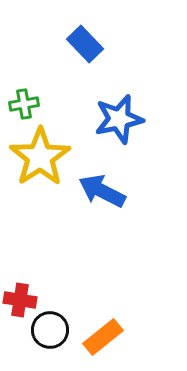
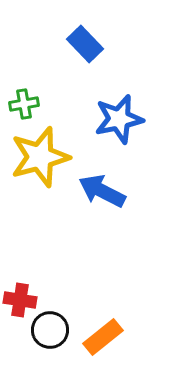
yellow star: rotated 18 degrees clockwise
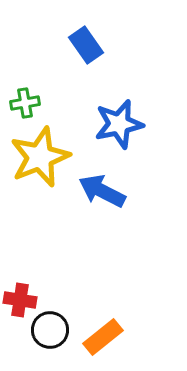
blue rectangle: moved 1 px right, 1 px down; rotated 9 degrees clockwise
green cross: moved 1 px right, 1 px up
blue star: moved 5 px down
yellow star: rotated 6 degrees counterclockwise
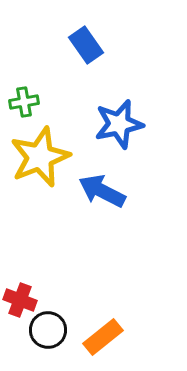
green cross: moved 1 px left, 1 px up
red cross: rotated 12 degrees clockwise
black circle: moved 2 px left
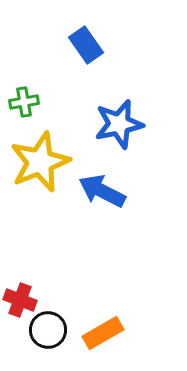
yellow star: moved 5 px down
orange rectangle: moved 4 px up; rotated 9 degrees clockwise
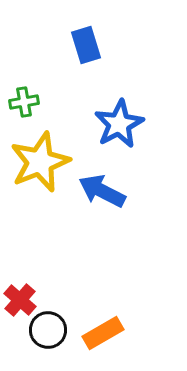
blue rectangle: rotated 18 degrees clockwise
blue star: rotated 15 degrees counterclockwise
red cross: rotated 20 degrees clockwise
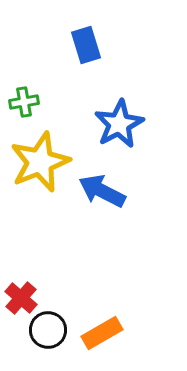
red cross: moved 1 px right, 2 px up
orange rectangle: moved 1 px left
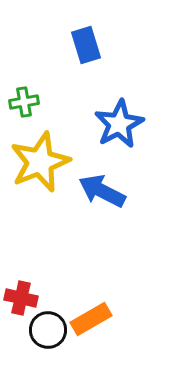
red cross: rotated 28 degrees counterclockwise
orange rectangle: moved 11 px left, 14 px up
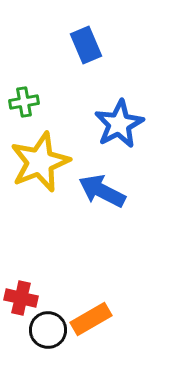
blue rectangle: rotated 6 degrees counterclockwise
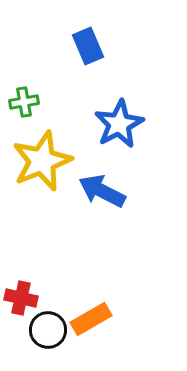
blue rectangle: moved 2 px right, 1 px down
yellow star: moved 2 px right, 1 px up
